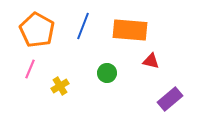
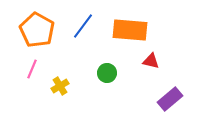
blue line: rotated 16 degrees clockwise
pink line: moved 2 px right
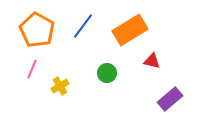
orange rectangle: rotated 36 degrees counterclockwise
red triangle: moved 1 px right
